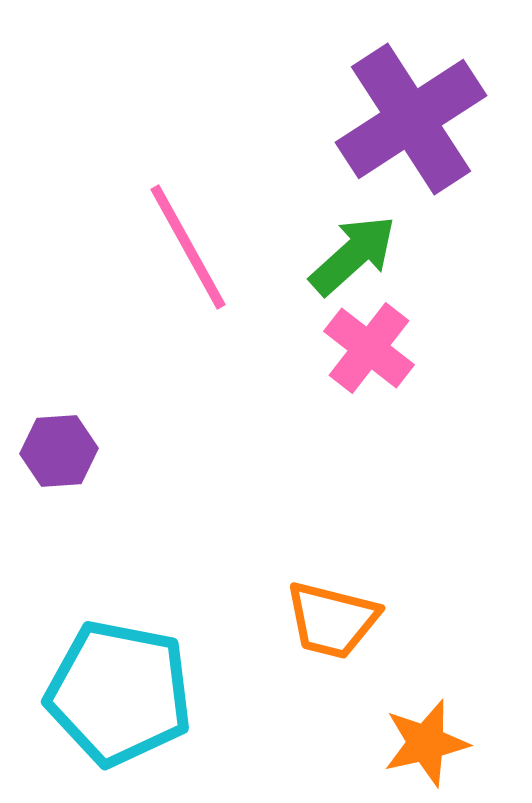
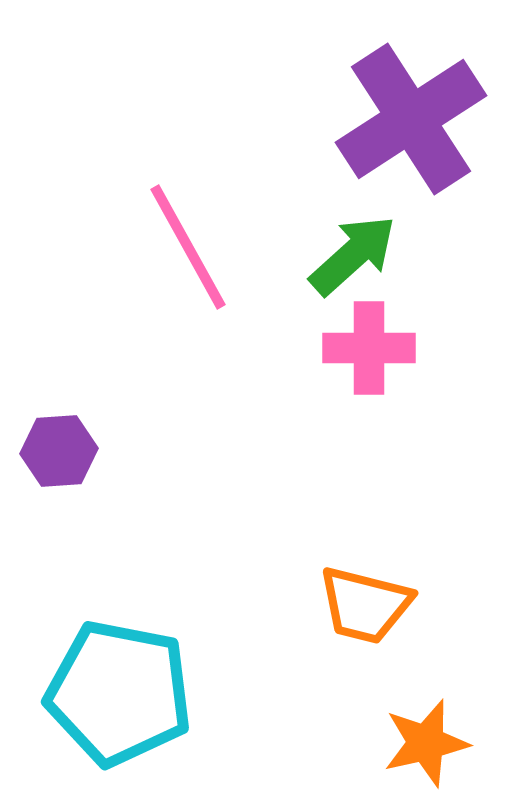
pink cross: rotated 38 degrees counterclockwise
orange trapezoid: moved 33 px right, 15 px up
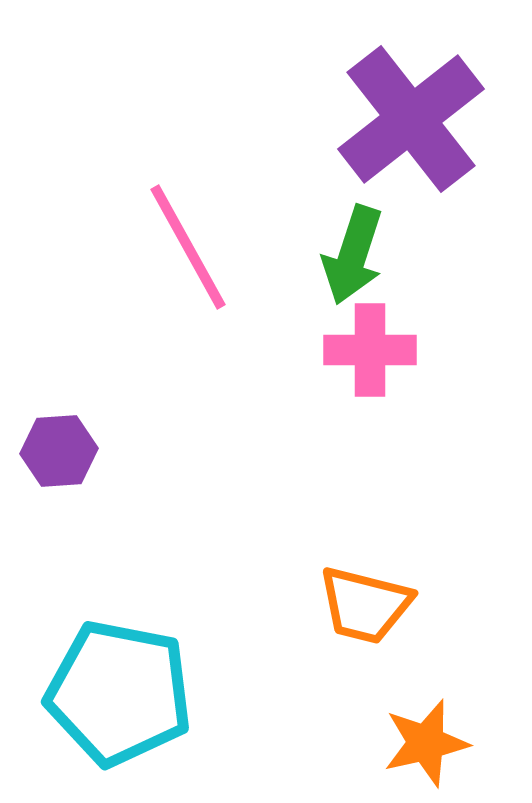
purple cross: rotated 5 degrees counterclockwise
green arrow: rotated 150 degrees clockwise
pink cross: moved 1 px right, 2 px down
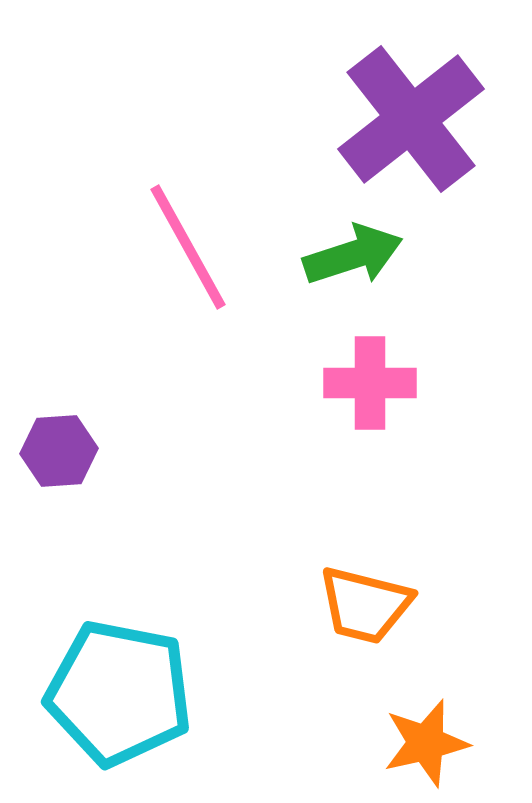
green arrow: rotated 126 degrees counterclockwise
pink cross: moved 33 px down
